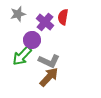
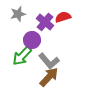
red semicircle: rotated 63 degrees clockwise
gray L-shape: rotated 25 degrees clockwise
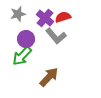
purple cross: moved 4 px up
purple circle: moved 6 px left, 1 px up
gray L-shape: moved 7 px right, 25 px up
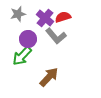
purple circle: moved 2 px right
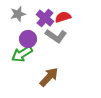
gray L-shape: rotated 15 degrees counterclockwise
green arrow: moved 2 px up; rotated 15 degrees clockwise
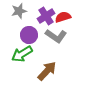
gray star: moved 1 px right, 3 px up
purple cross: moved 1 px right, 2 px up; rotated 18 degrees clockwise
purple circle: moved 1 px right, 4 px up
brown arrow: moved 2 px left, 6 px up
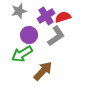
gray L-shape: rotated 70 degrees counterclockwise
brown arrow: moved 4 px left
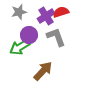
gray star: moved 1 px down
red semicircle: moved 2 px left, 5 px up
gray L-shape: moved 1 px down; rotated 75 degrees counterclockwise
green arrow: moved 2 px left, 7 px up
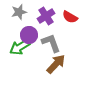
red semicircle: moved 9 px right, 5 px down; rotated 133 degrees counterclockwise
gray L-shape: moved 5 px left, 6 px down
brown arrow: moved 13 px right, 7 px up
